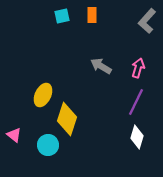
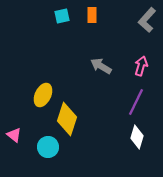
gray L-shape: moved 1 px up
pink arrow: moved 3 px right, 2 px up
cyan circle: moved 2 px down
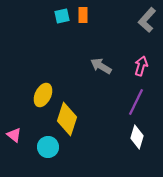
orange rectangle: moved 9 px left
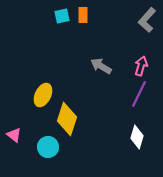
purple line: moved 3 px right, 8 px up
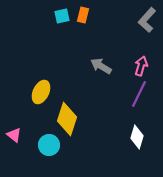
orange rectangle: rotated 14 degrees clockwise
yellow ellipse: moved 2 px left, 3 px up
cyan circle: moved 1 px right, 2 px up
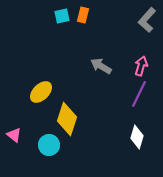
yellow ellipse: rotated 20 degrees clockwise
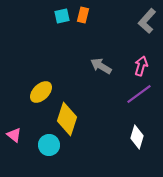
gray L-shape: moved 1 px down
purple line: rotated 28 degrees clockwise
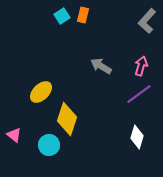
cyan square: rotated 21 degrees counterclockwise
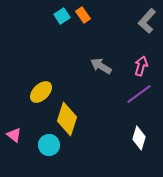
orange rectangle: rotated 49 degrees counterclockwise
white diamond: moved 2 px right, 1 px down
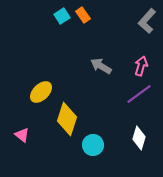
pink triangle: moved 8 px right
cyan circle: moved 44 px right
